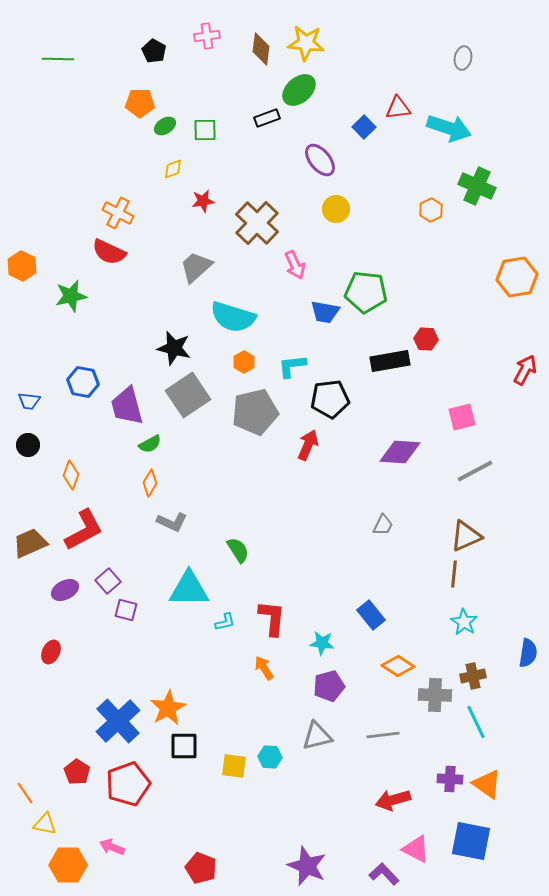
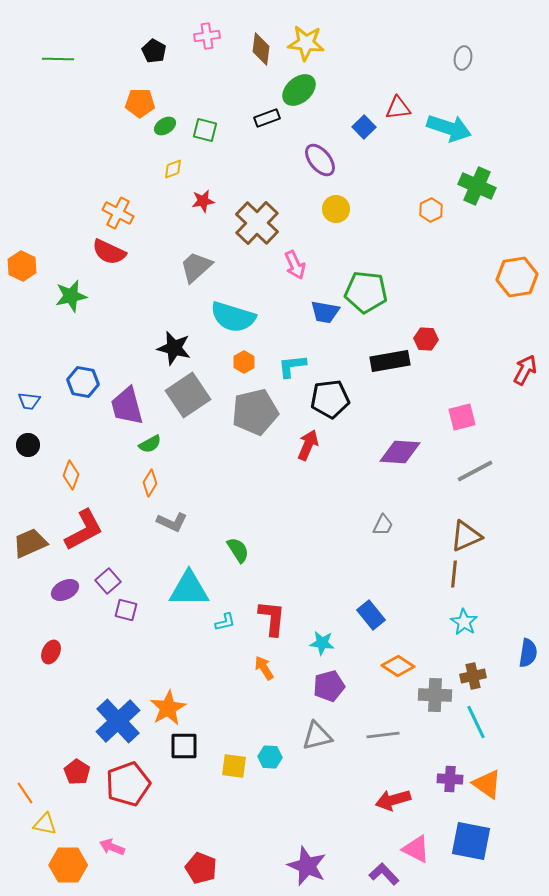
green square at (205, 130): rotated 15 degrees clockwise
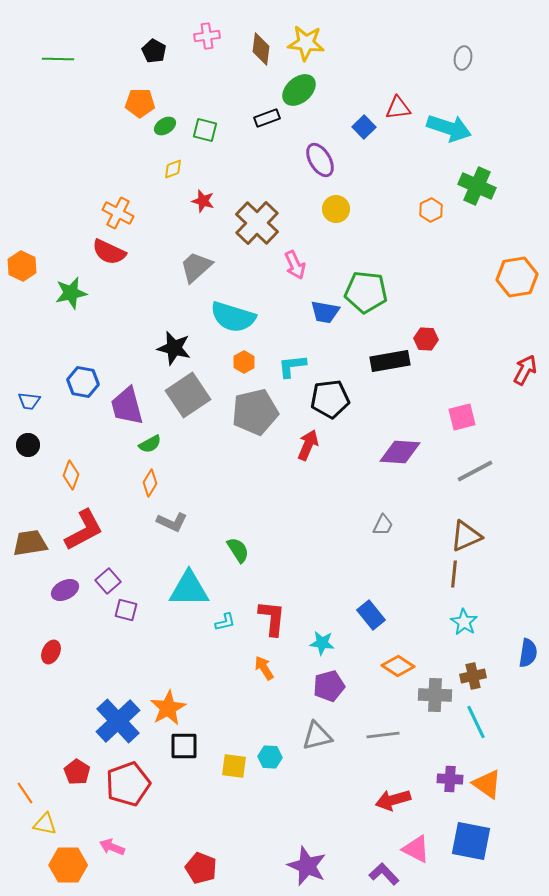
purple ellipse at (320, 160): rotated 8 degrees clockwise
red star at (203, 201): rotated 25 degrees clockwise
green star at (71, 296): moved 3 px up
brown trapezoid at (30, 543): rotated 15 degrees clockwise
